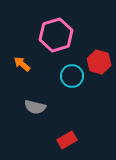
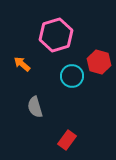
gray semicircle: rotated 60 degrees clockwise
red rectangle: rotated 24 degrees counterclockwise
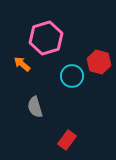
pink hexagon: moved 10 px left, 3 px down
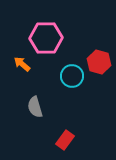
pink hexagon: rotated 16 degrees clockwise
red rectangle: moved 2 px left
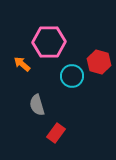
pink hexagon: moved 3 px right, 4 px down
gray semicircle: moved 2 px right, 2 px up
red rectangle: moved 9 px left, 7 px up
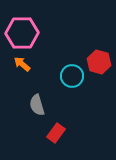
pink hexagon: moved 27 px left, 9 px up
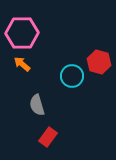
red rectangle: moved 8 px left, 4 px down
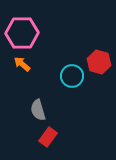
gray semicircle: moved 1 px right, 5 px down
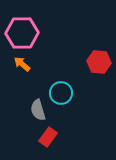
red hexagon: rotated 10 degrees counterclockwise
cyan circle: moved 11 px left, 17 px down
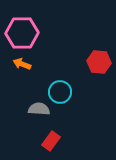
orange arrow: rotated 18 degrees counterclockwise
cyan circle: moved 1 px left, 1 px up
gray semicircle: moved 1 px right, 1 px up; rotated 110 degrees clockwise
red rectangle: moved 3 px right, 4 px down
